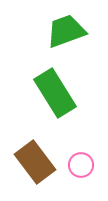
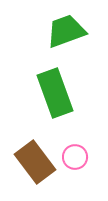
green rectangle: rotated 12 degrees clockwise
pink circle: moved 6 px left, 8 px up
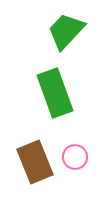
green trapezoid: rotated 27 degrees counterclockwise
brown rectangle: rotated 15 degrees clockwise
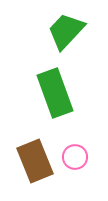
brown rectangle: moved 1 px up
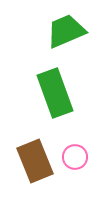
green trapezoid: rotated 24 degrees clockwise
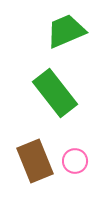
green rectangle: rotated 18 degrees counterclockwise
pink circle: moved 4 px down
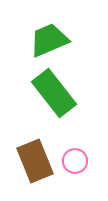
green trapezoid: moved 17 px left, 9 px down
green rectangle: moved 1 px left
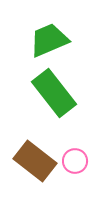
brown rectangle: rotated 30 degrees counterclockwise
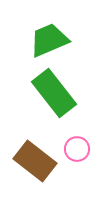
pink circle: moved 2 px right, 12 px up
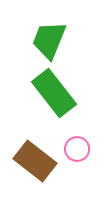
green trapezoid: rotated 45 degrees counterclockwise
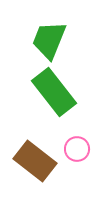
green rectangle: moved 1 px up
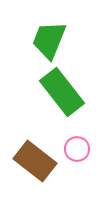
green rectangle: moved 8 px right
